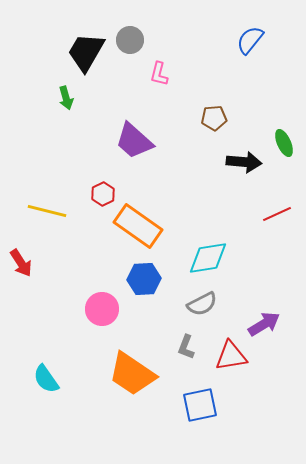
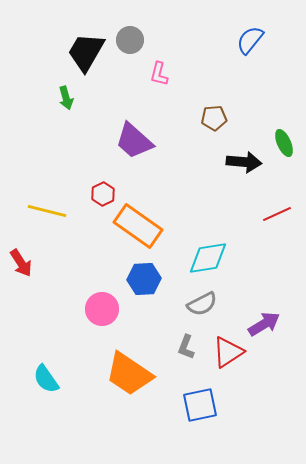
red triangle: moved 3 px left, 4 px up; rotated 24 degrees counterclockwise
orange trapezoid: moved 3 px left
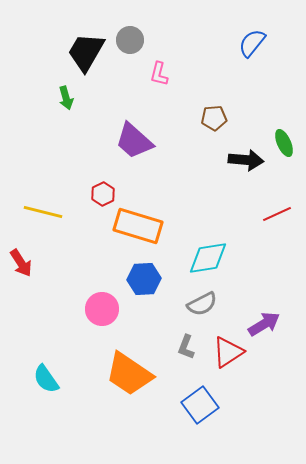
blue semicircle: moved 2 px right, 3 px down
black arrow: moved 2 px right, 2 px up
yellow line: moved 4 px left, 1 px down
orange rectangle: rotated 18 degrees counterclockwise
blue square: rotated 24 degrees counterclockwise
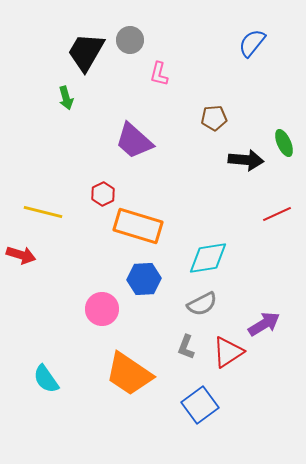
red arrow: moved 8 px up; rotated 40 degrees counterclockwise
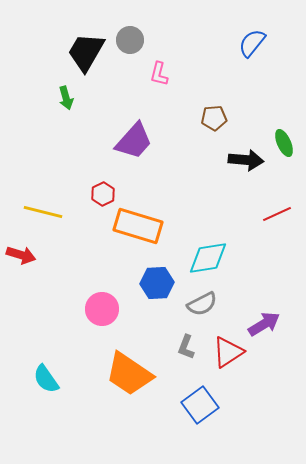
purple trapezoid: rotated 90 degrees counterclockwise
blue hexagon: moved 13 px right, 4 px down
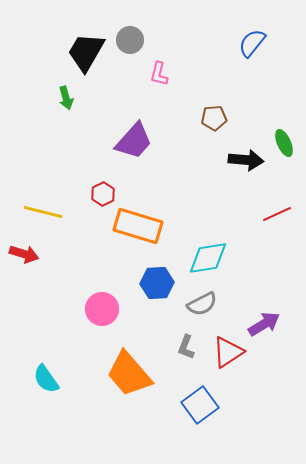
red arrow: moved 3 px right, 1 px up
orange trapezoid: rotated 15 degrees clockwise
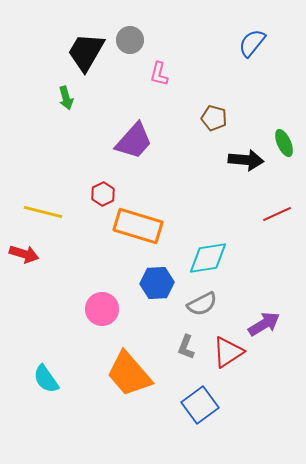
brown pentagon: rotated 20 degrees clockwise
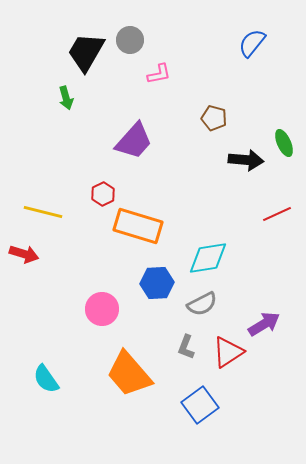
pink L-shape: rotated 115 degrees counterclockwise
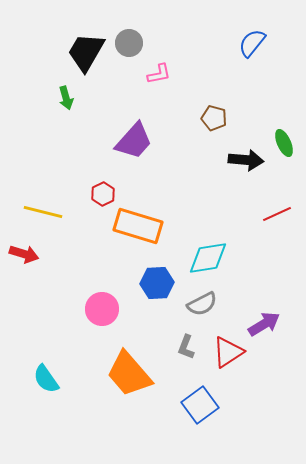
gray circle: moved 1 px left, 3 px down
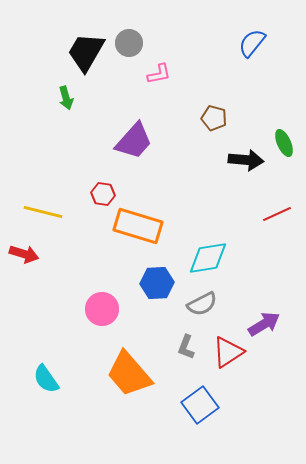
red hexagon: rotated 25 degrees counterclockwise
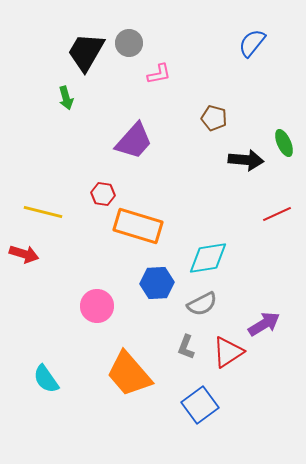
pink circle: moved 5 px left, 3 px up
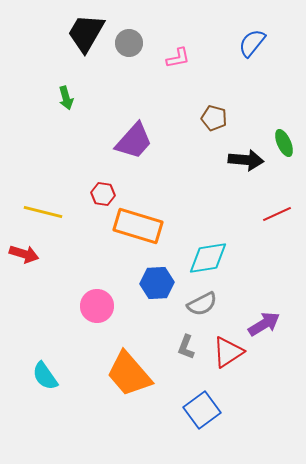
black trapezoid: moved 19 px up
pink L-shape: moved 19 px right, 16 px up
cyan semicircle: moved 1 px left, 3 px up
blue square: moved 2 px right, 5 px down
